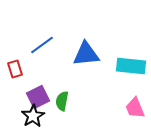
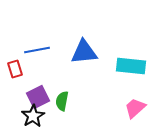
blue line: moved 5 px left, 5 px down; rotated 25 degrees clockwise
blue triangle: moved 2 px left, 2 px up
pink trapezoid: rotated 70 degrees clockwise
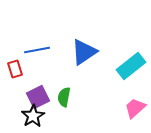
blue triangle: rotated 28 degrees counterclockwise
cyan rectangle: rotated 44 degrees counterclockwise
green semicircle: moved 2 px right, 4 px up
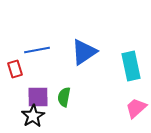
cyan rectangle: rotated 64 degrees counterclockwise
purple square: rotated 25 degrees clockwise
pink trapezoid: moved 1 px right
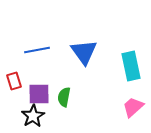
blue triangle: rotated 32 degrees counterclockwise
red rectangle: moved 1 px left, 12 px down
purple square: moved 1 px right, 3 px up
pink trapezoid: moved 3 px left, 1 px up
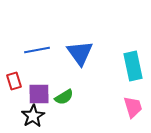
blue triangle: moved 4 px left, 1 px down
cyan rectangle: moved 2 px right
green semicircle: rotated 132 degrees counterclockwise
pink trapezoid: rotated 115 degrees clockwise
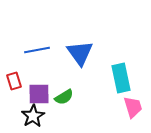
cyan rectangle: moved 12 px left, 12 px down
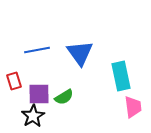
cyan rectangle: moved 2 px up
pink trapezoid: rotated 10 degrees clockwise
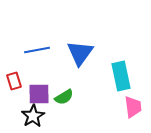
blue triangle: rotated 12 degrees clockwise
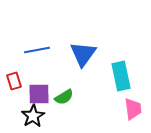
blue triangle: moved 3 px right, 1 px down
pink trapezoid: moved 2 px down
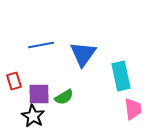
blue line: moved 4 px right, 5 px up
black star: rotated 10 degrees counterclockwise
